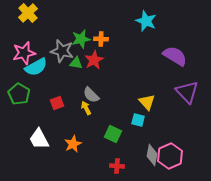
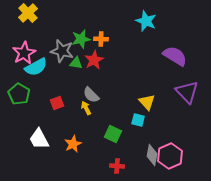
pink star: rotated 15 degrees counterclockwise
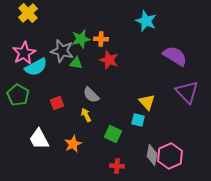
red star: moved 15 px right; rotated 24 degrees counterclockwise
green pentagon: moved 1 px left, 1 px down
yellow arrow: moved 7 px down
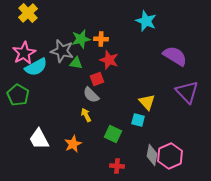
red square: moved 40 px right, 24 px up
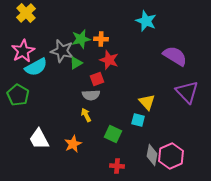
yellow cross: moved 2 px left
pink star: moved 1 px left, 2 px up
green triangle: rotated 40 degrees counterclockwise
gray semicircle: rotated 48 degrees counterclockwise
pink hexagon: moved 1 px right
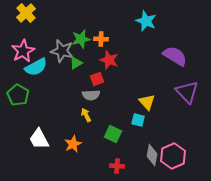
pink hexagon: moved 2 px right
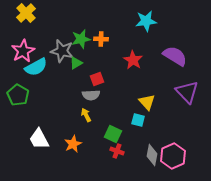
cyan star: rotated 30 degrees counterclockwise
red star: moved 24 px right; rotated 12 degrees clockwise
red cross: moved 15 px up; rotated 16 degrees clockwise
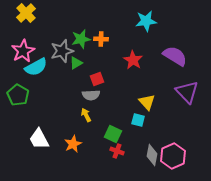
gray star: rotated 30 degrees counterclockwise
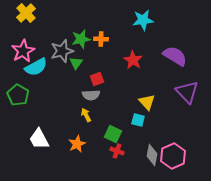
cyan star: moved 3 px left, 1 px up
green triangle: rotated 24 degrees counterclockwise
orange star: moved 4 px right
